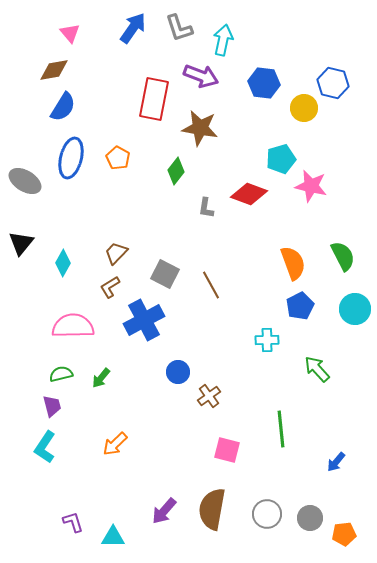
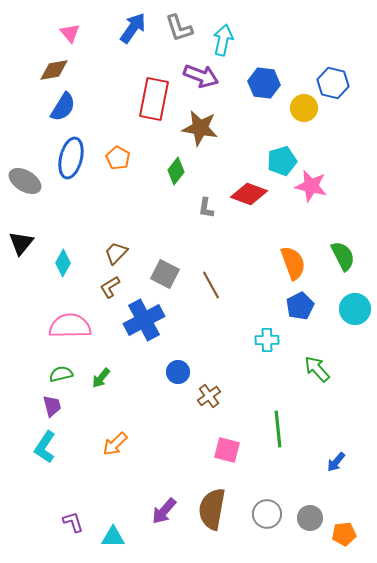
cyan pentagon at (281, 159): moved 1 px right, 2 px down
pink semicircle at (73, 326): moved 3 px left
green line at (281, 429): moved 3 px left
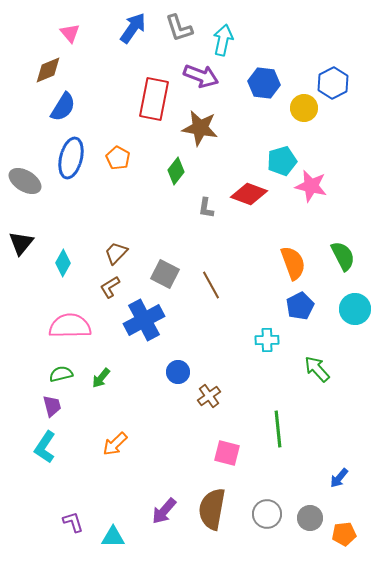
brown diamond at (54, 70): moved 6 px left; rotated 12 degrees counterclockwise
blue hexagon at (333, 83): rotated 20 degrees clockwise
pink square at (227, 450): moved 3 px down
blue arrow at (336, 462): moved 3 px right, 16 px down
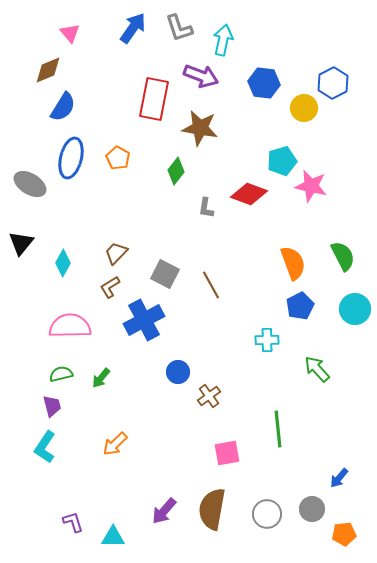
gray ellipse at (25, 181): moved 5 px right, 3 px down
pink square at (227, 453): rotated 24 degrees counterclockwise
gray circle at (310, 518): moved 2 px right, 9 px up
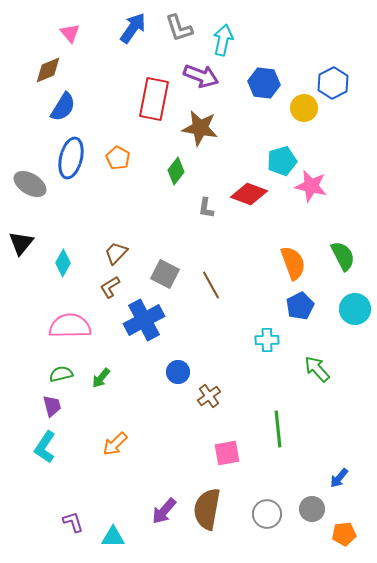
brown semicircle at (212, 509): moved 5 px left
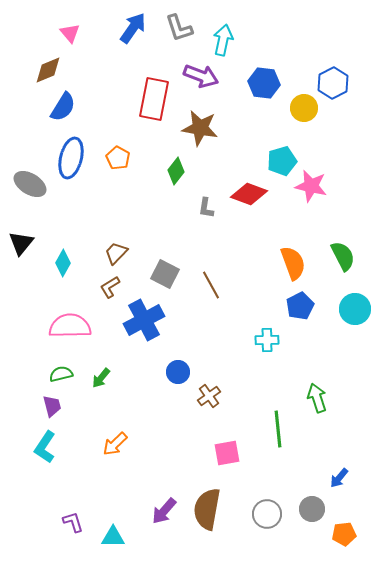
green arrow at (317, 369): moved 29 px down; rotated 24 degrees clockwise
